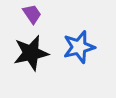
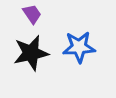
blue star: rotated 12 degrees clockwise
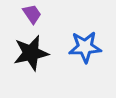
blue star: moved 6 px right
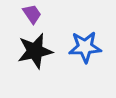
black star: moved 4 px right, 2 px up
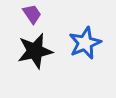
blue star: moved 4 px up; rotated 20 degrees counterclockwise
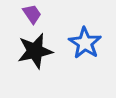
blue star: rotated 16 degrees counterclockwise
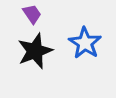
black star: rotated 9 degrees counterclockwise
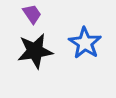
black star: rotated 12 degrees clockwise
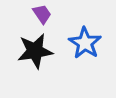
purple trapezoid: moved 10 px right
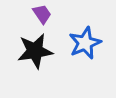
blue star: rotated 16 degrees clockwise
